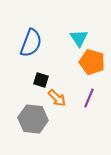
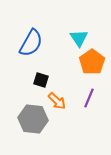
blue semicircle: rotated 8 degrees clockwise
orange pentagon: rotated 20 degrees clockwise
orange arrow: moved 3 px down
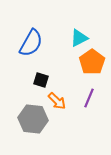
cyan triangle: rotated 36 degrees clockwise
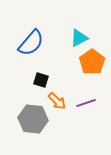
blue semicircle: rotated 12 degrees clockwise
purple line: moved 3 px left, 5 px down; rotated 48 degrees clockwise
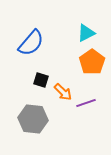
cyan triangle: moved 7 px right, 5 px up
orange arrow: moved 6 px right, 9 px up
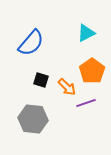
orange pentagon: moved 9 px down
orange arrow: moved 4 px right, 5 px up
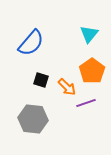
cyan triangle: moved 3 px right, 1 px down; rotated 24 degrees counterclockwise
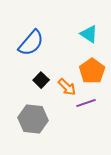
cyan triangle: rotated 36 degrees counterclockwise
black square: rotated 28 degrees clockwise
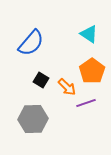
black square: rotated 14 degrees counterclockwise
gray hexagon: rotated 8 degrees counterclockwise
